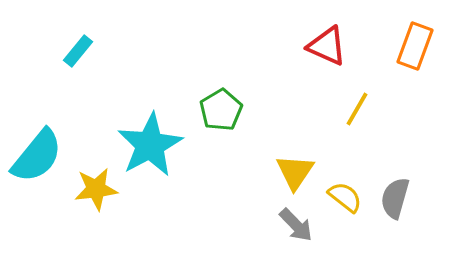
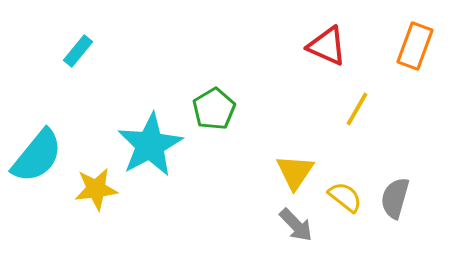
green pentagon: moved 7 px left, 1 px up
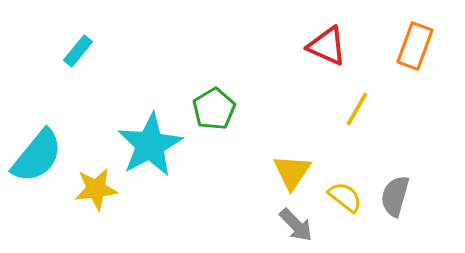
yellow triangle: moved 3 px left
gray semicircle: moved 2 px up
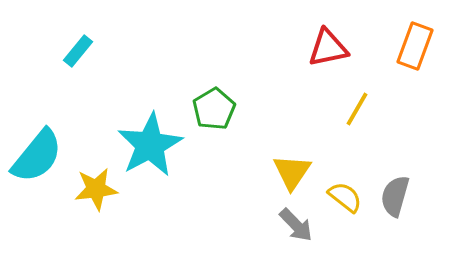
red triangle: moved 1 px right, 2 px down; rotated 36 degrees counterclockwise
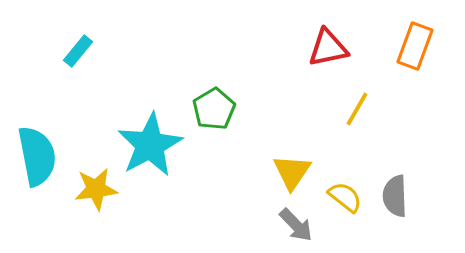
cyan semicircle: rotated 50 degrees counterclockwise
gray semicircle: rotated 18 degrees counterclockwise
